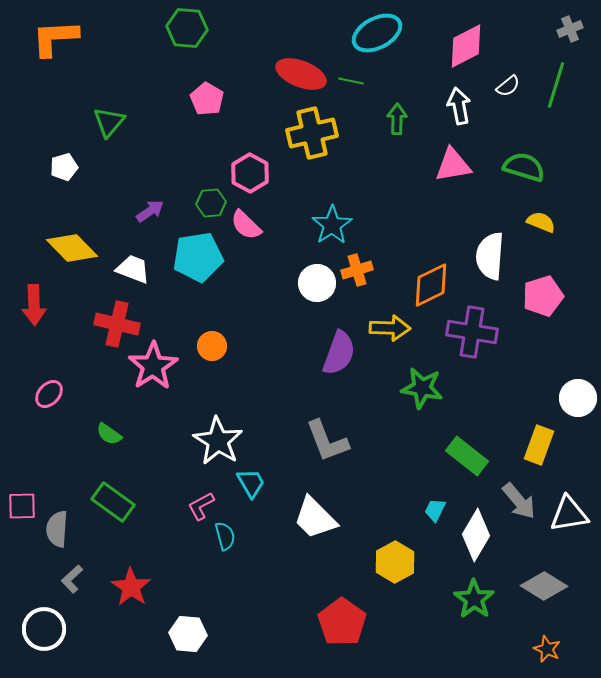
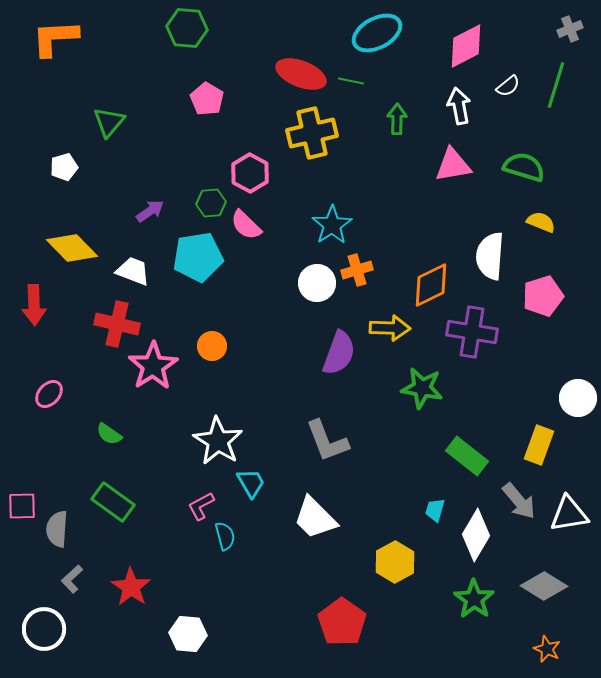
white trapezoid at (133, 269): moved 2 px down
cyan trapezoid at (435, 510): rotated 10 degrees counterclockwise
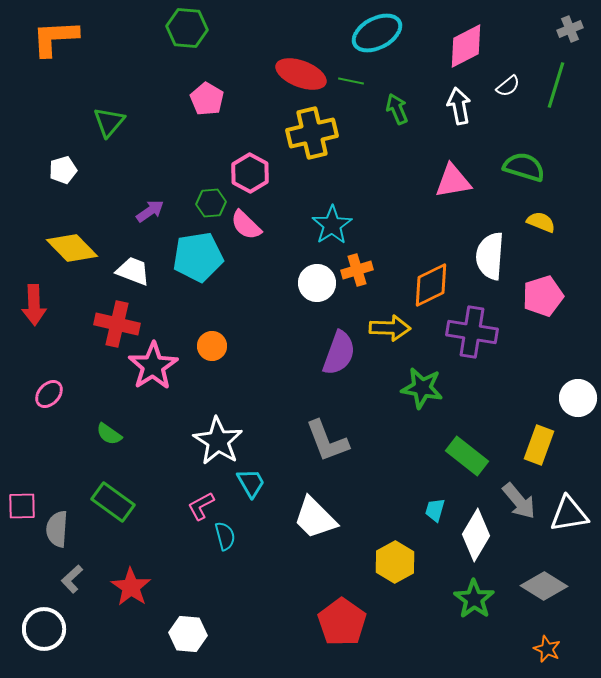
green arrow at (397, 119): moved 10 px up; rotated 24 degrees counterclockwise
pink triangle at (453, 165): moved 16 px down
white pentagon at (64, 167): moved 1 px left, 3 px down
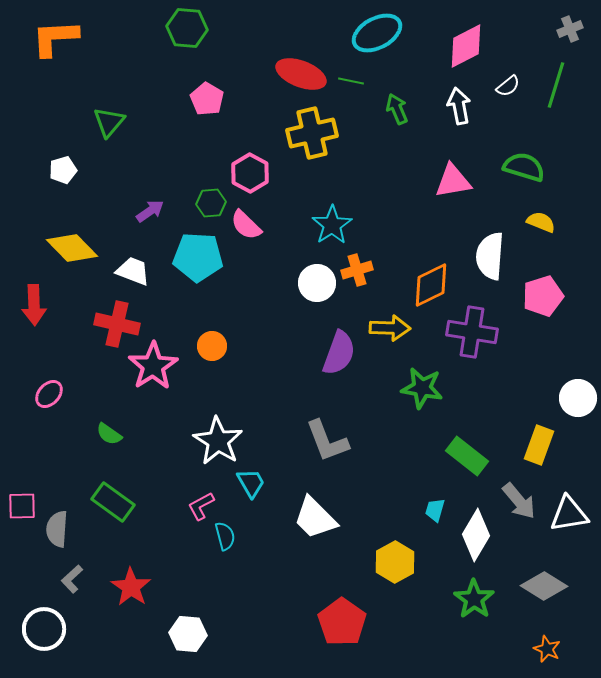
cyan pentagon at (198, 257): rotated 12 degrees clockwise
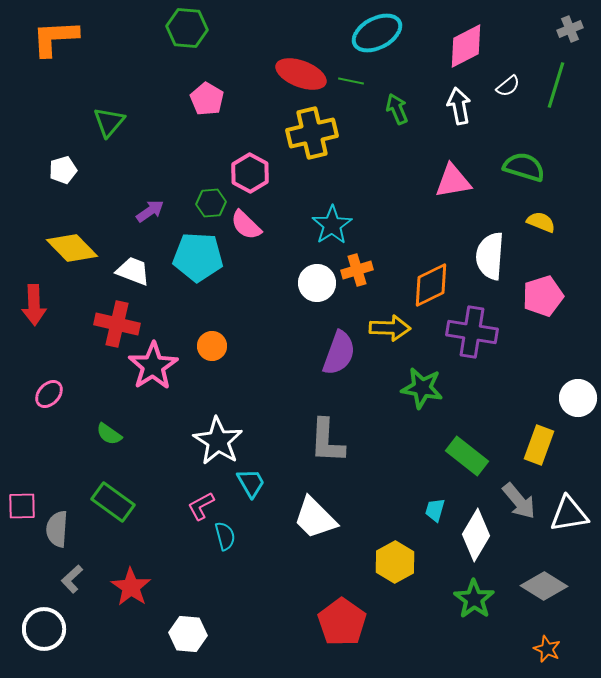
gray L-shape at (327, 441): rotated 24 degrees clockwise
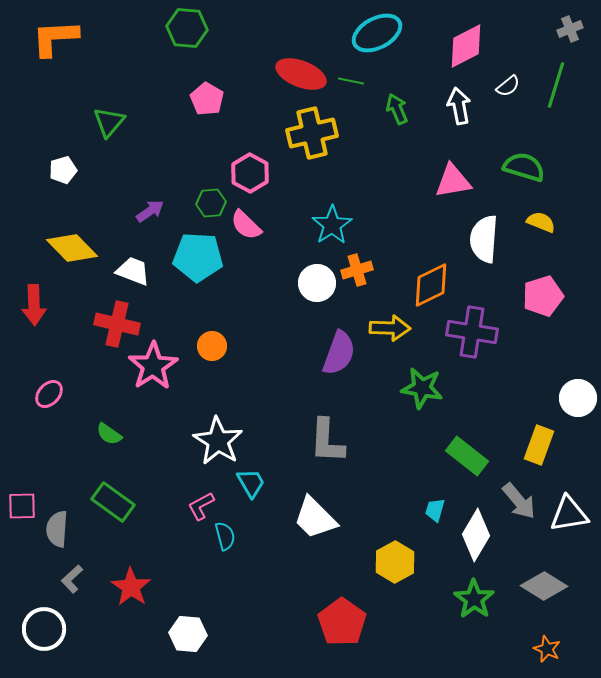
white semicircle at (490, 256): moved 6 px left, 17 px up
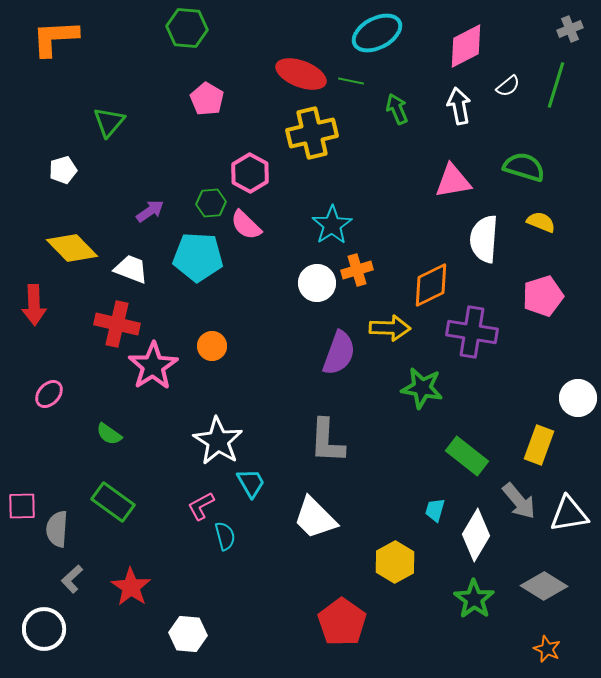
white trapezoid at (133, 271): moved 2 px left, 2 px up
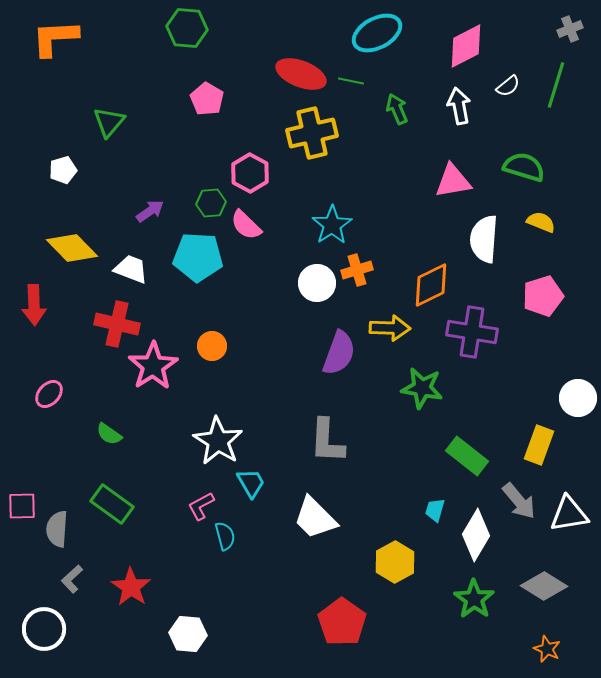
green rectangle at (113, 502): moved 1 px left, 2 px down
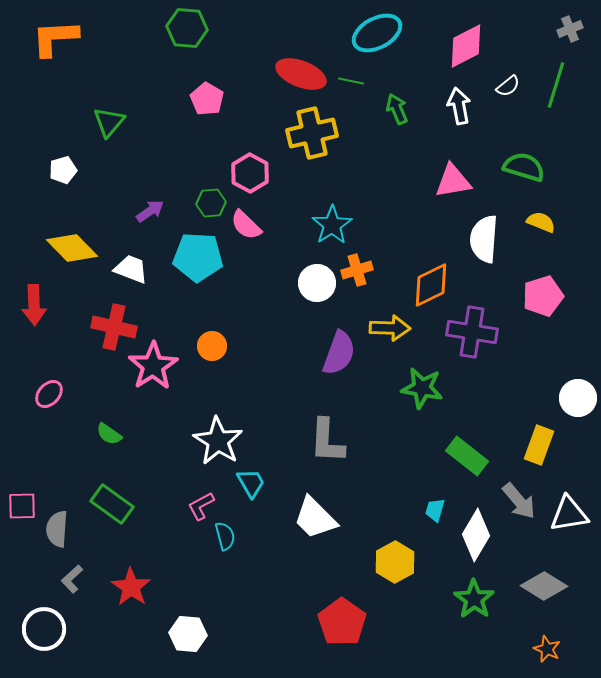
red cross at (117, 324): moved 3 px left, 3 px down
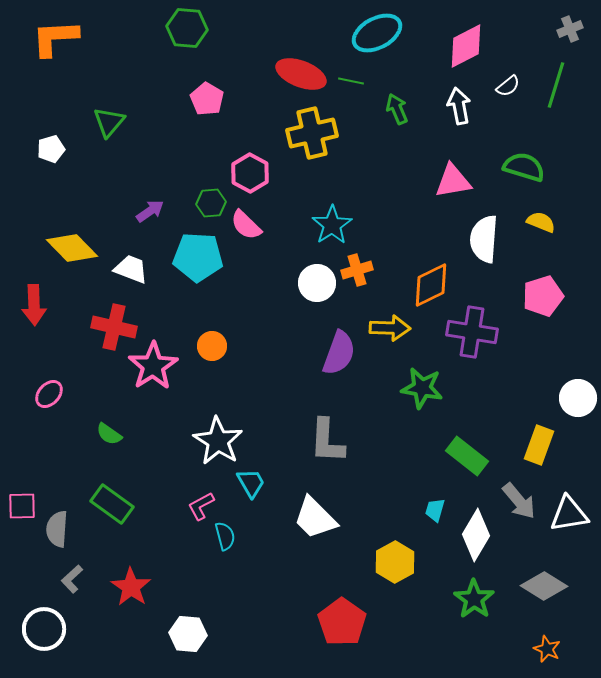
white pentagon at (63, 170): moved 12 px left, 21 px up
